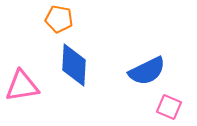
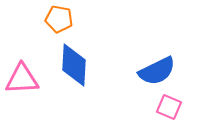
blue semicircle: moved 10 px right
pink triangle: moved 7 px up; rotated 6 degrees clockwise
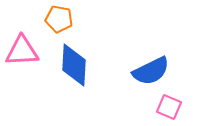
blue semicircle: moved 6 px left
pink triangle: moved 28 px up
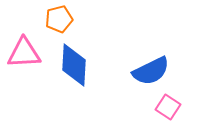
orange pentagon: rotated 24 degrees counterclockwise
pink triangle: moved 2 px right, 2 px down
pink square: moved 1 px left; rotated 10 degrees clockwise
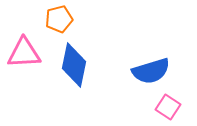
blue diamond: rotated 9 degrees clockwise
blue semicircle: rotated 9 degrees clockwise
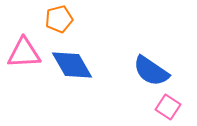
blue diamond: moved 2 px left; rotated 42 degrees counterclockwise
blue semicircle: rotated 51 degrees clockwise
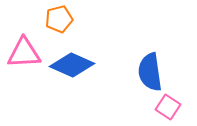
blue diamond: rotated 36 degrees counterclockwise
blue semicircle: moved 1 px left, 1 px down; rotated 48 degrees clockwise
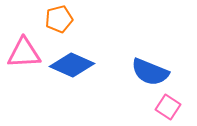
blue semicircle: rotated 60 degrees counterclockwise
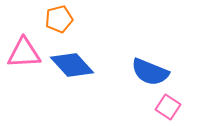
blue diamond: rotated 24 degrees clockwise
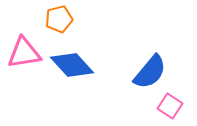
pink triangle: rotated 6 degrees counterclockwise
blue semicircle: rotated 72 degrees counterclockwise
pink square: moved 2 px right, 1 px up
